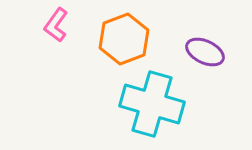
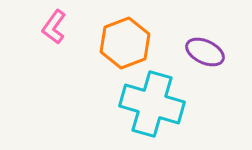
pink L-shape: moved 2 px left, 2 px down
orange hexagon: moved 1 px right, 4 px down
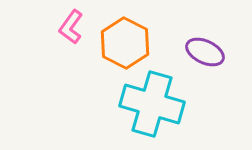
pink L-shape: moved 17 px right
orange hexagon: rotated 12 degrees counterclockwise
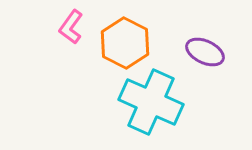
cyan cross: moved 1 px left, 2 px up; rotated 8 degrees clockwise
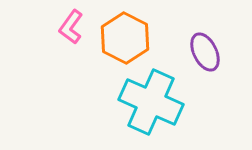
orange hexagon: moved 5 px up
purple ellipse: rotated 39 degrees clockwise
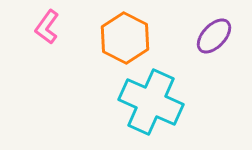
pink L-shape: moved 24 px left
purple ellipse: moved 9 px right, 16 px up; rotated 69 degrees clockwise
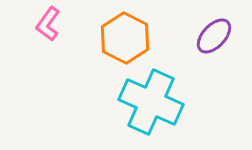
pink L-shape: moved 1 px right, 3 px up
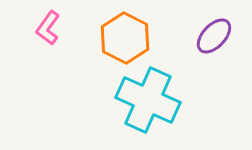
pink L-shape: moved 4 px down
cyan cross: moved 3 px left, 2 px up
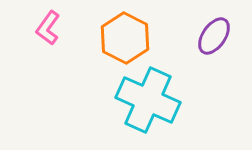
purple ellipse: rotated 9 degrees counterclockwise
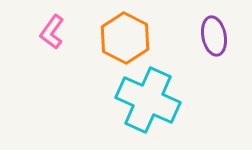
pink L-shape: moved 4 px right, 4 px down
purple ellipse: rotated 45 degrees counterclockwise
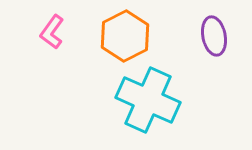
orange hexagon: moved 2 px up; rotated 6 degrees clockwise
